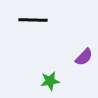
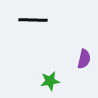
purple semicircle: moved 2 px down; rotated 30 degrees counterclockwise
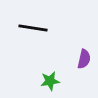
black line: moved 8 px down; rotated 8 degrees clockwise
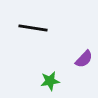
purple semicircle: rotated 30 degrees clockwise
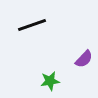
black line: moved 1 px left, 3 px up; rotated 28 degrees counterclockwise
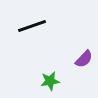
black line: moved 1 px down
